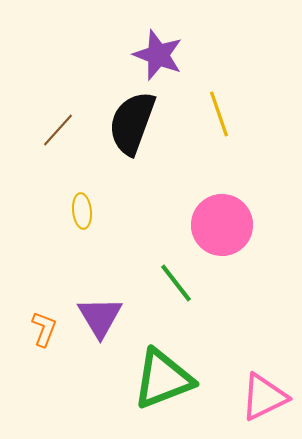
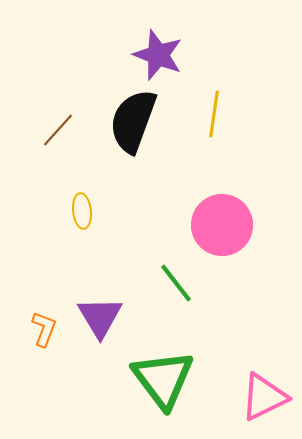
yellow line: moved 5 px left; rotated 27 degrees clockwise
black semicircle: moved 1 px right, 2 px up
green triangle: rotated 46 degrees counterclockwise
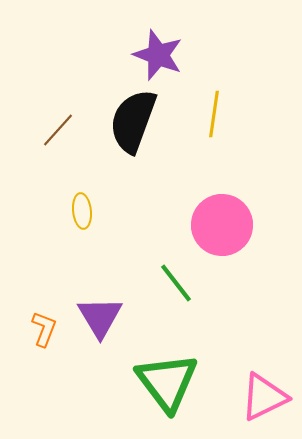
green triangle: moved 4 px right, 3 px down
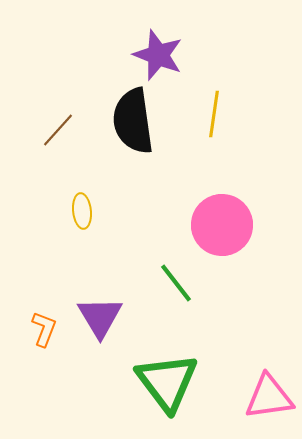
black semicircle: rotated 28 degrees counterclockwise
pink triangle: moved 5 px right; rotated 18 degrees clockwise
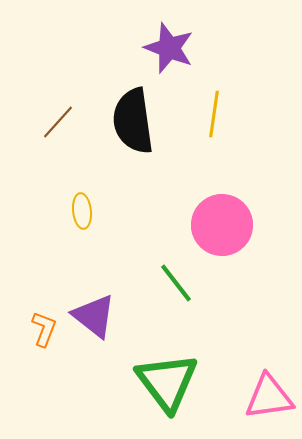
purple star: moved 11 px right, 7 px up
brown line: moved 8 px up
purple triangle: moved 6 px left, 1 px up; rotated 21 degrees counterclockwise
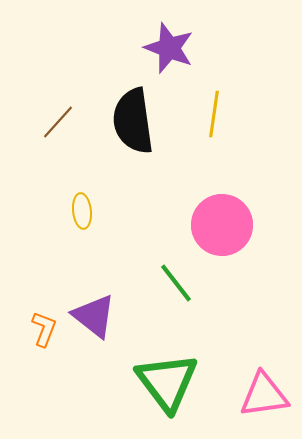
pink triangle: moved 5 px left, 2 px up
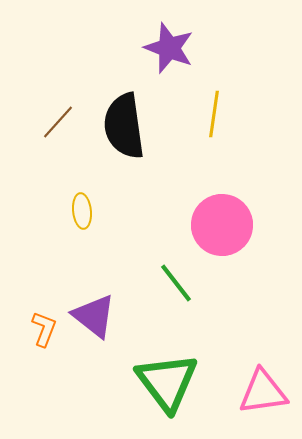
black semicircle: moved 9 px left, 5 px down
pink triangle: moved 1 px left, 3 px up
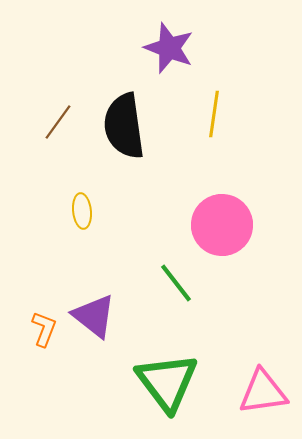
brown line: rotated 6 degrees counterclockwise
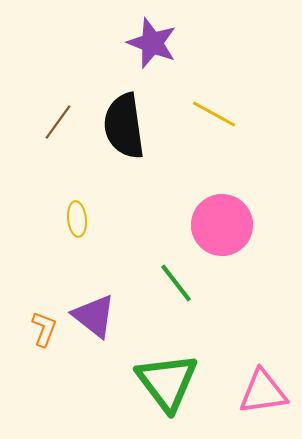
purple star: moved 17 px left, 5 px up
yellow line: rotated 69 degrees counterclockwise
yellow ellipse: moved 5 px left, 8 px down
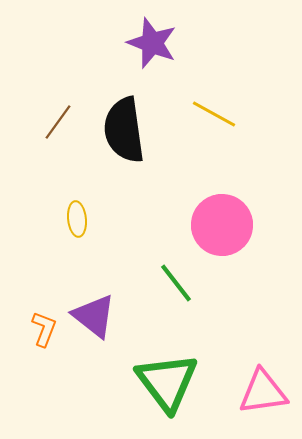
black semicircle: moved 4 px down
